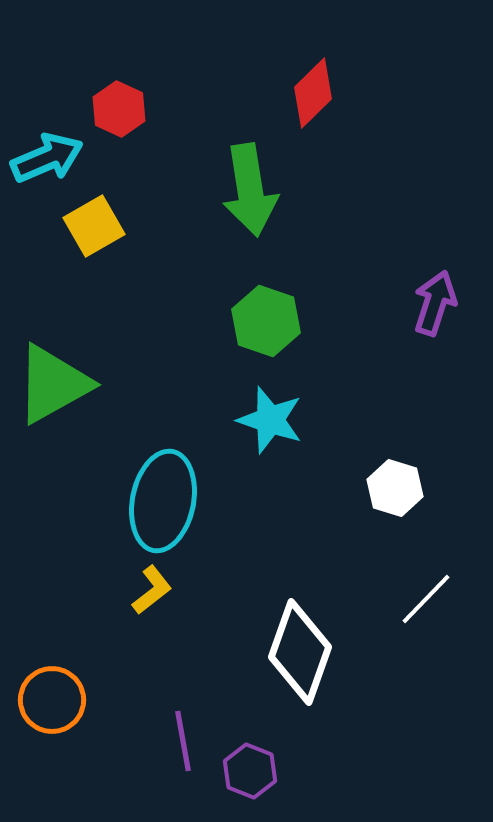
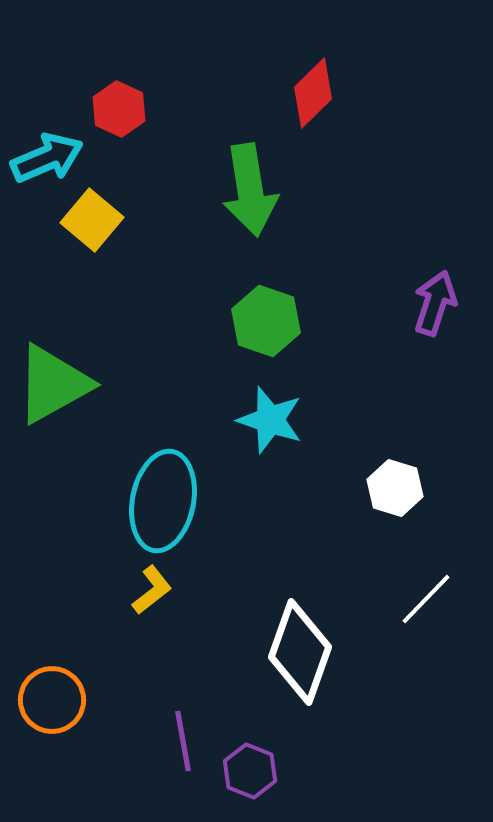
yellow square: moved 2 px left, 6 px up; rotated 20 degrees counterclockwise
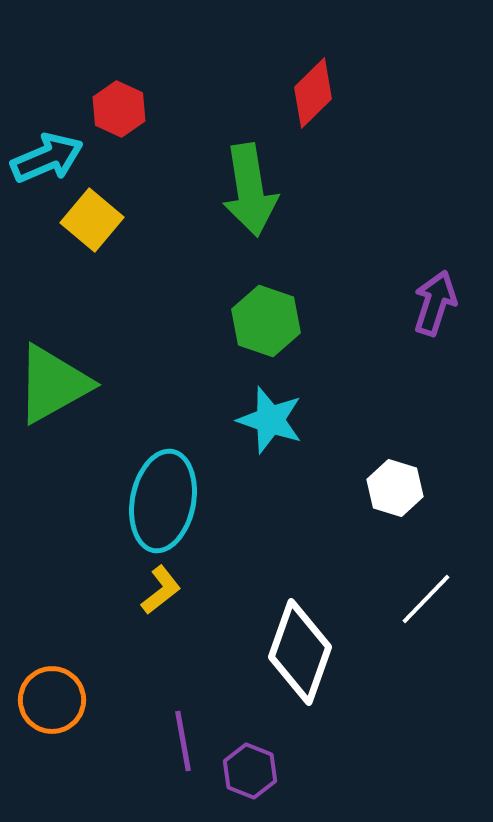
yellow L-shape: moved 9 px right
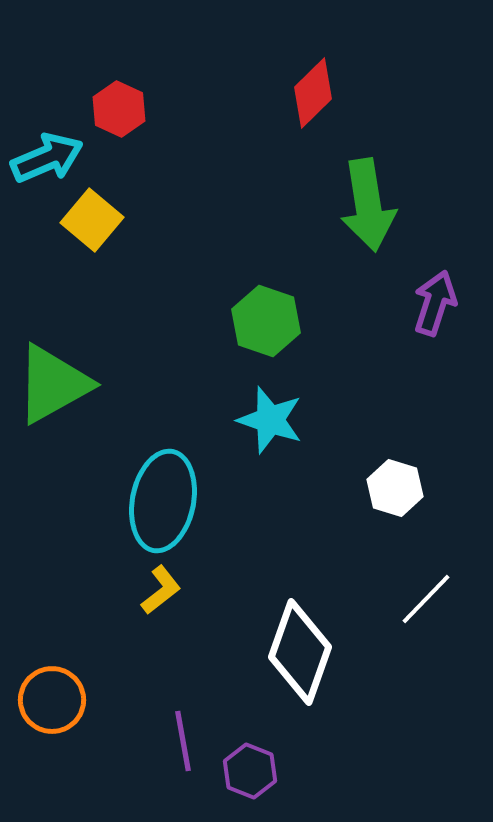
green arrow: moved 118 px right, 15 px down
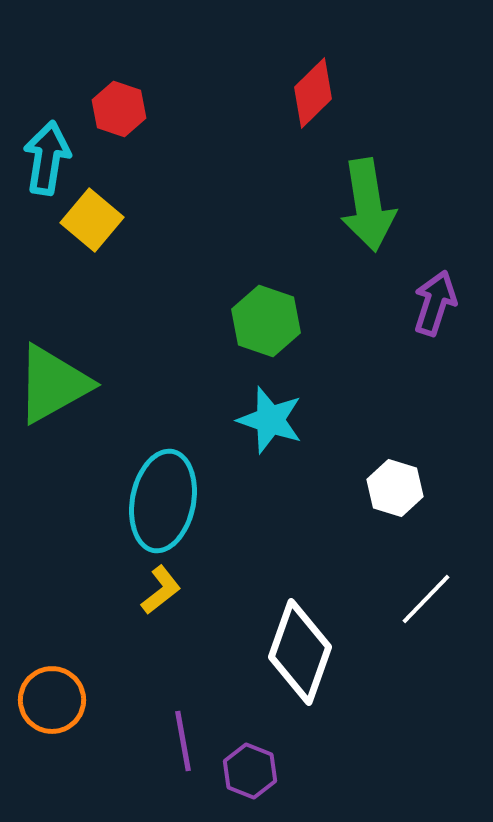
red hexagon: rotated 6 degrees counterclockwise
cyan arrow: rotated 58 degrees counterclockwise
